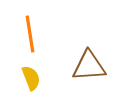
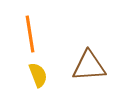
yellow semicircle: moved 7 px right, 3 px up
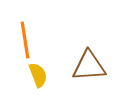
orange line: moved 5 px left, 6 px down
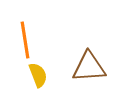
brown triangle: moved 1 px down
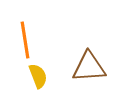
yellow semicircle: moved 1 px down
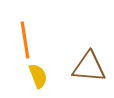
brown triangle: rotated 9 degrees clockwise
